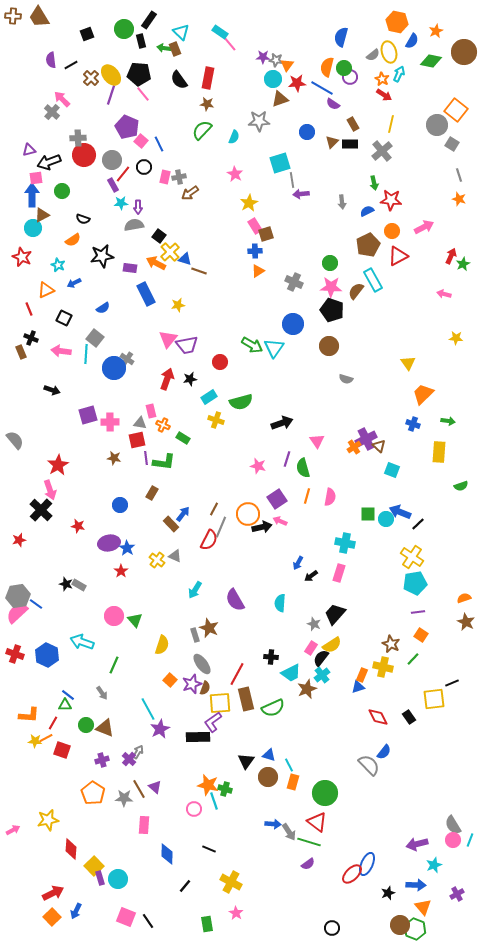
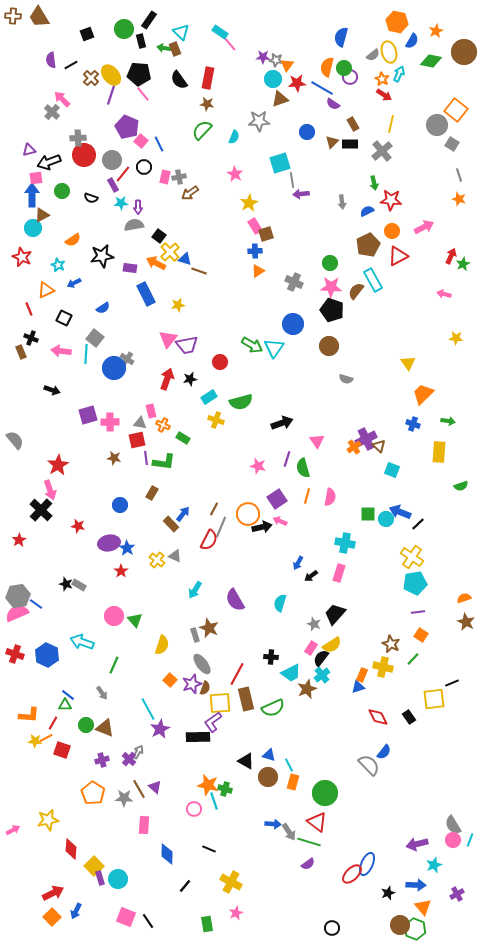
black semicircle at (83, 219): moved 8 px right, 21 px up
red star at (19, 540): rotated 16 degrees counterclockwise
cyan semicircle at (280, 603): rotated 12 degrees clockwise
pink semicircle at (17, 613): rotated 20 degrees clockwise
black triangle at (246, 761): rotated 36 degrees counterclockwise
pink star at (236, 913): rotated 16 degrees clockwise
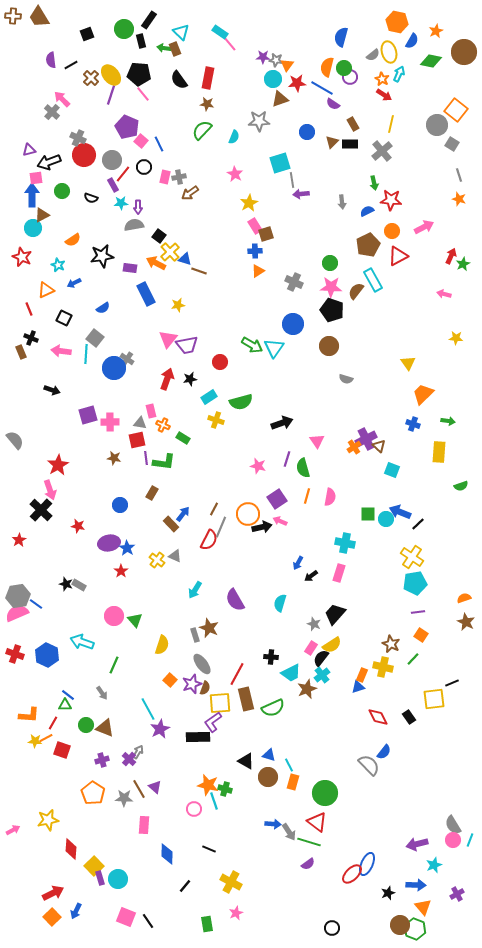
gray cross at (78, 138): rotated 28 degrees clockwise
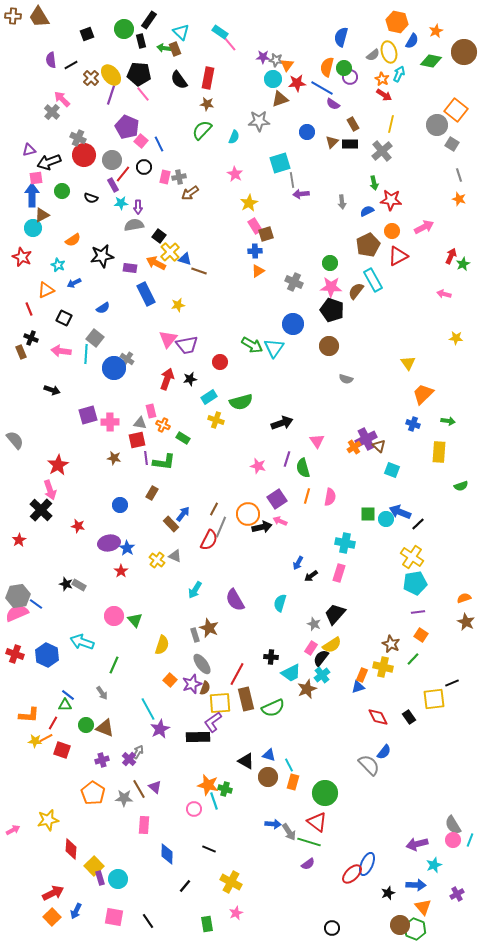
pink square at (126, 917): moved 12 px left; rotated 12 degrees counterclockwise
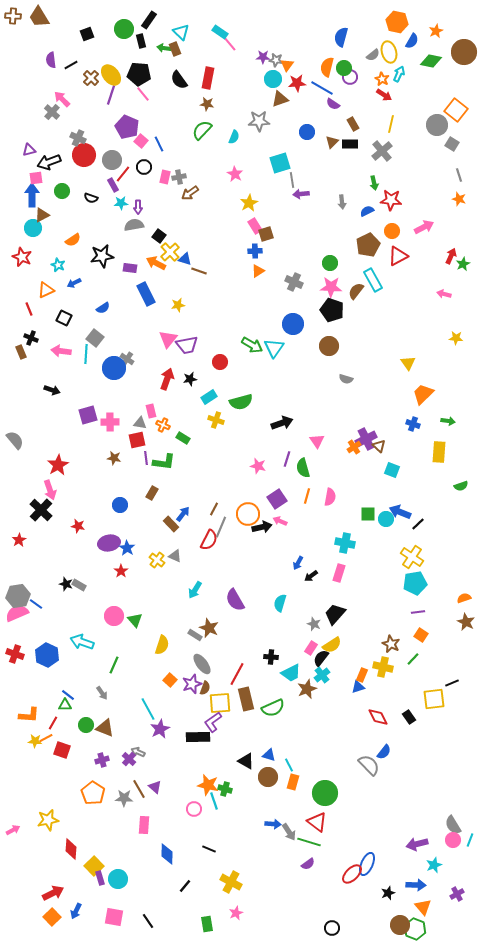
gray rectangle at (195, 635): rotated 40 degrees counterclockwise
gray arrow at (138, 752): rotated 96 degrees counterclockwise
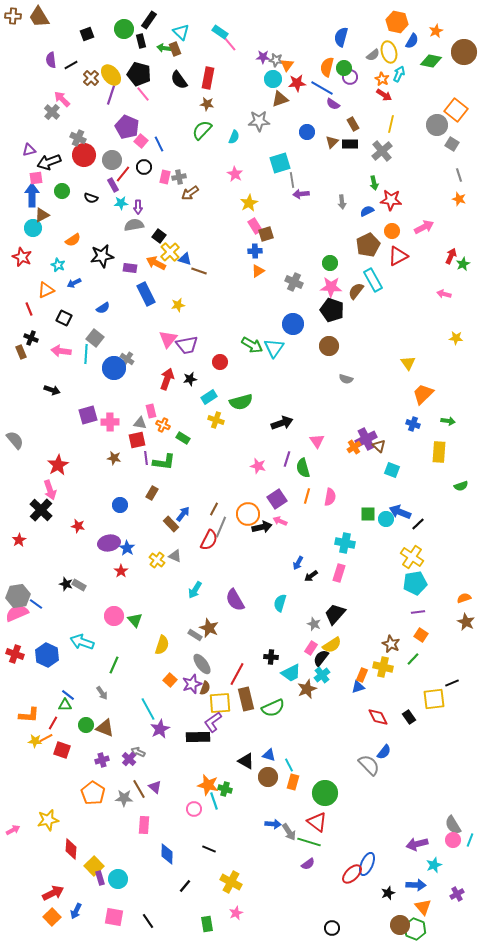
black pentagon at (139, 74): rotated 10 degrees clockwise
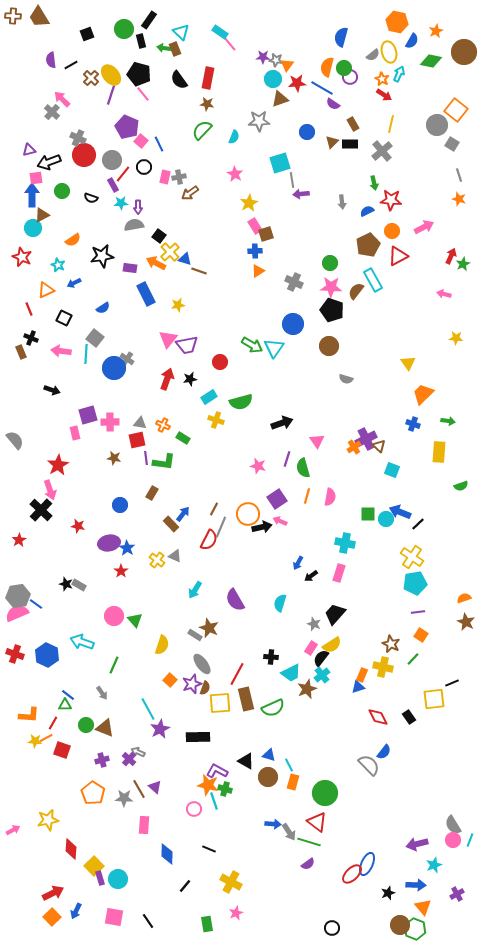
pink rectangle at (151, 411): moved 76 px left, 22 px down
purple L-shape at (213, 722): moved 4 px right, 49 px down; rotated 65 degrees clockwise
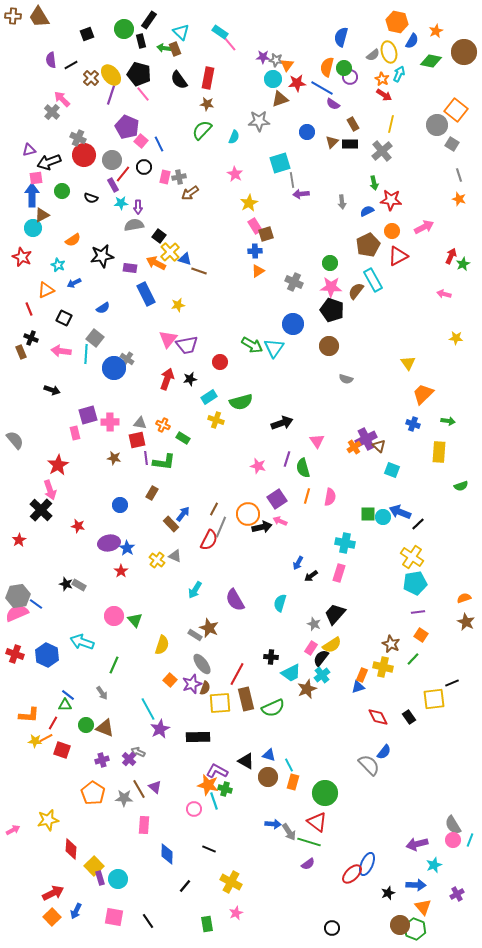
cyan circle at (386, 519): moved 3 px left, 2 px up
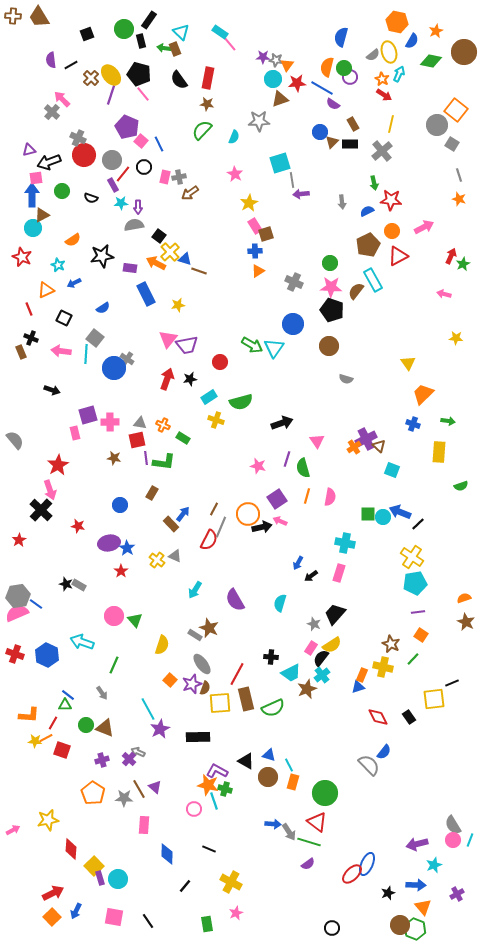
blue circle at (307, 132): moved 13 px right
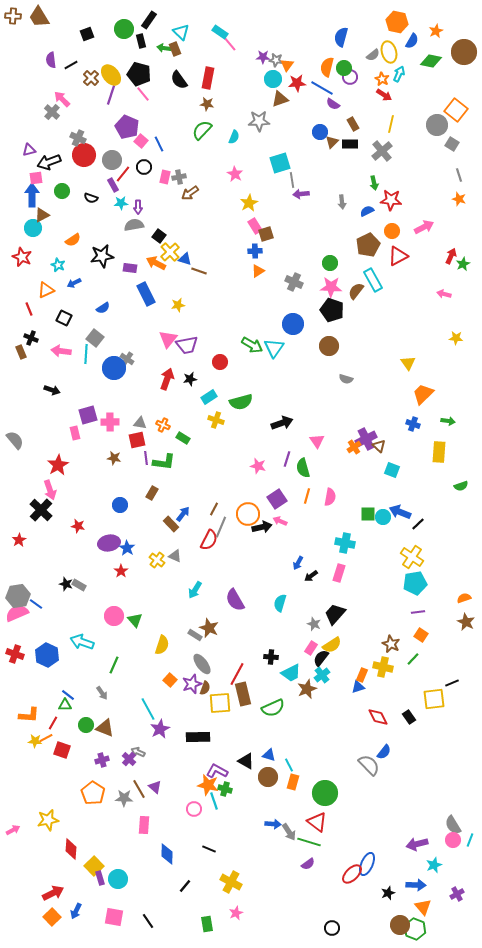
brown rectangle at (246, 699): moved 3 px left, 5 px up
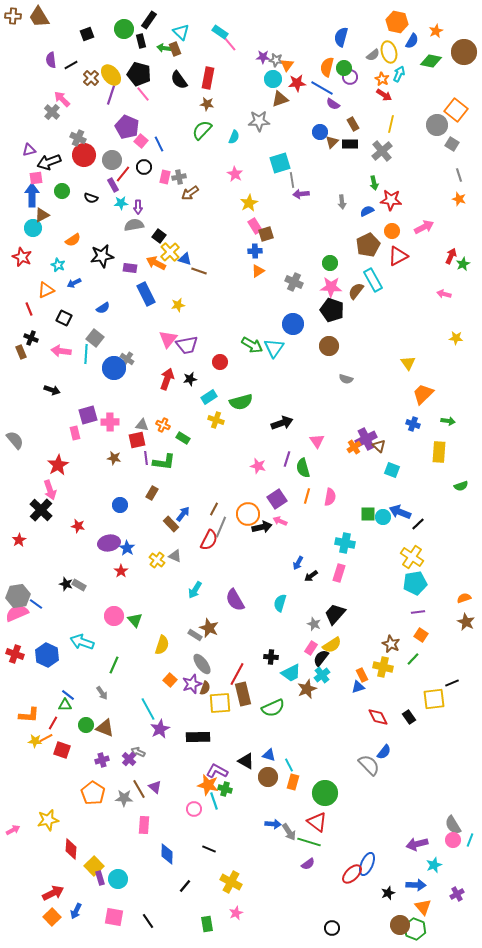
gray triangle at (140, 423): moved 2 px right, 2 px down
orange rectangle at (362, 675): rotated 48 degrees counterclockwise
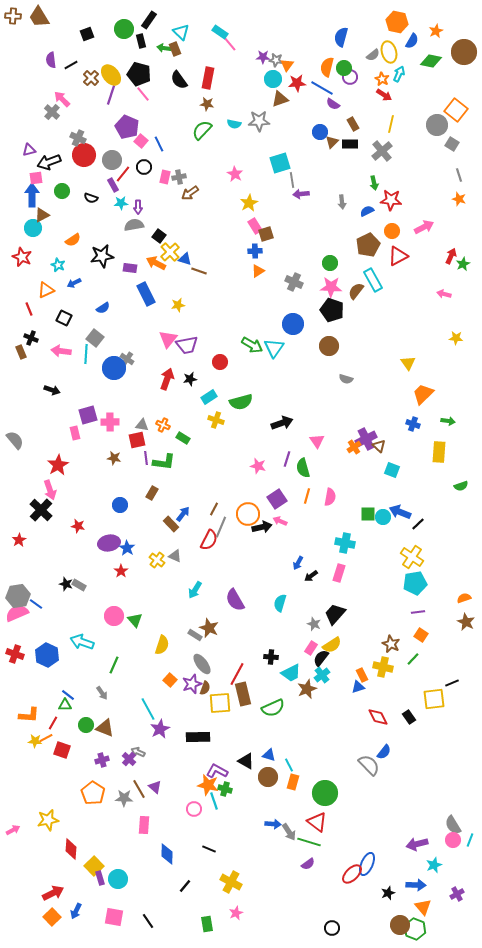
cyan semicircle at (234, 137): moved 13 px up; rotated 80 degrees clockwise
